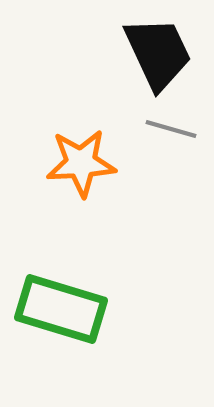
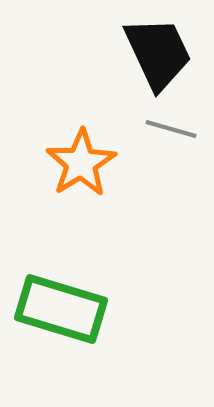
orange star: rotated 28 degrees counterclockwise
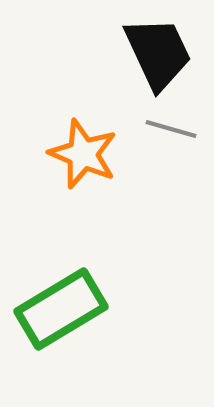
orange star: moved 2 px right, 9 px up; rotated 18 degrees counterclockwise
green rectangle: rotated 48 degrees counterclockwise
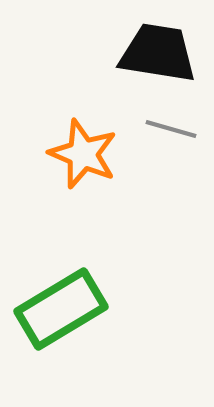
black trapezoid: rotated 56 degrees counterclockwise
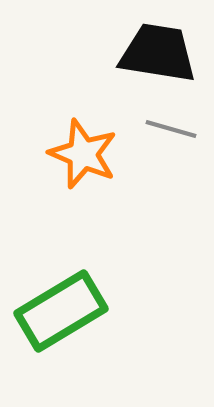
green rectangle: moved 2 px down
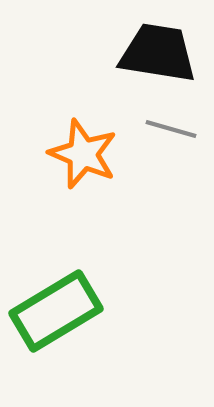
green rectangle: moved 5 px left
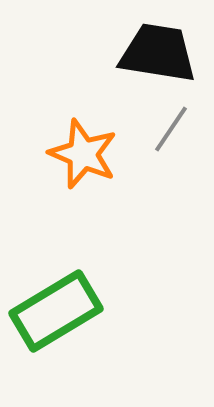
gray line: rotated 72 degrees counterclockwise
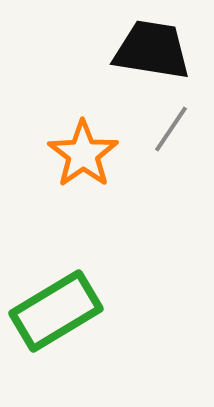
black trapezoid: moved 6 px left, 3 px up
orange star: rotated 14 degrees clockwise
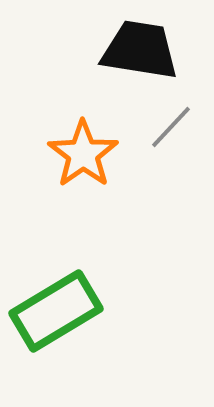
black trapezoid: moved 12 px left
gray line: moved 2 px up; rotated 9 degrees clockwise
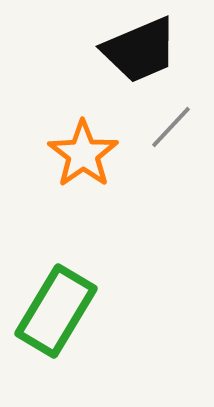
black trapezoid: rotated 148 degrees clockwise
green rectangle: rotated 28 degrees counterclockwise
